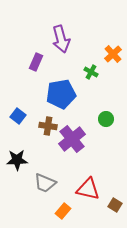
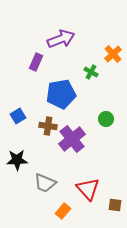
purple arrow: rotated 96 degrees counterclockwise
blue square: rotated 21 degrees clockwise
red triangle: rotated 35 degrees clockwise
brown square: rotated 24 degrees counterclockwise
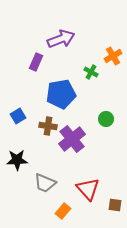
orange cross: moved 2 px down; rotated 12 degrees clockwise
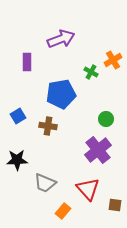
orange cross: moved 4 px down
purple rectangle: moved 9 px left; rotated 24 degrees counterclockwise
purple cross: moved 26 px right, 11 px down
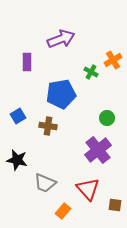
green circle: moved 1 px right, 1 px up
black star: rotated 15 degrees clockwise
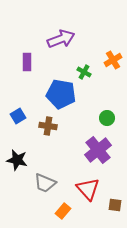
green cross: moved 7 px left
blue pentagon: rotated 20 degrees clockwise
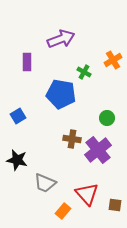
brown cross: moved 24 px right, 13 px down
red triangle: moved 1 px left, 5 px down
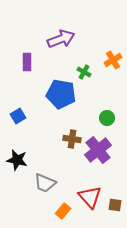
red triangle: moved 3 px right, 3 px down
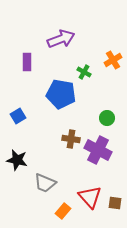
brown cross: moved 1 px left
purple cross: rotated 24 degrees counterclockwise
brown square: moved 2 px up
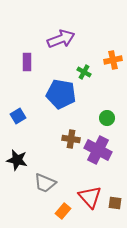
orange cross: rotated 18 degrees clockwise
